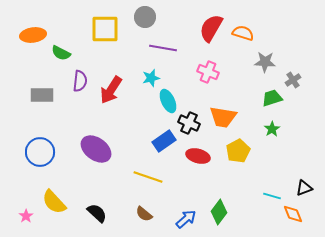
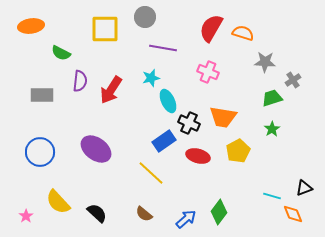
orange ellipse: moved 2 px left, 9 px up
yellow line: moved 3 px right, 4 px up; rotated 24 degrees clockwise
yellow semicircle: moved 4 px right
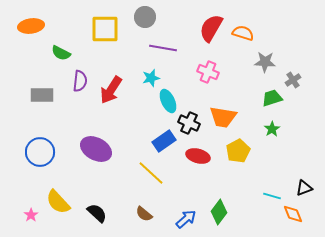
purple ellipse: rotated 8 degrees counterclockwise
pink star: moved 5 px right, 1 px up
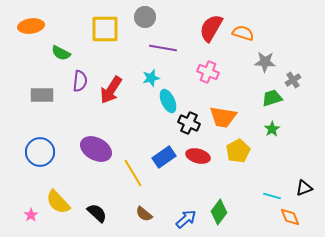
blue rectangle: moved 16 px down
yellow line: moved 18 px left; rotated 16 degrees clockwise
orange diamond: moved 3 px left, 3 px down
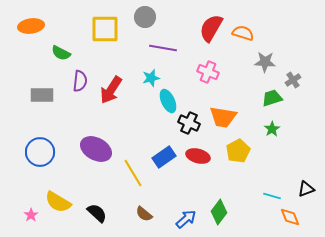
black triangle: moved 2 px right, 1 px down
yellow semicircle: rotated 16 degrees counterclockwise
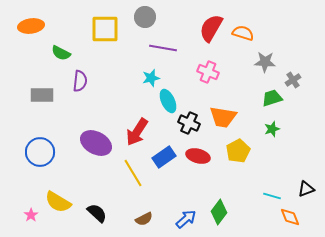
red arrow: moved 26 px right, 42 px down
green star: rotated 14 degrees clockwise
purple ellipse: moved 6 px up
brown semicircle: moved 5 px down; rotated 66 degrees counterclockwise
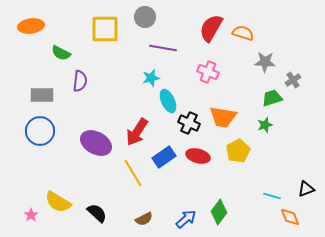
green star: moved 7 px left, 4 px up
blue circle: moved 21 px up
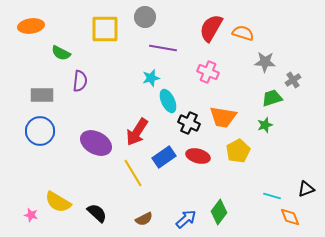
pink star: rotated 24 degrees counterclockwise
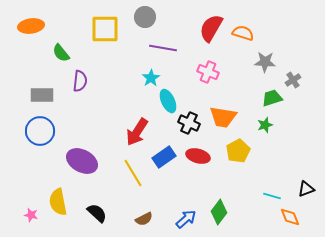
green semicircle: rotated 24 degrees clockwise
cyan star: rotated 18 degrees counterclockwise
purple ellipse: moved 14 px left, 18 px down
yellow semicircle: rotated 48 degrees clockwise
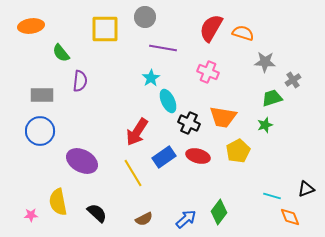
pink star: rotated 16 degrees counterclockwise
